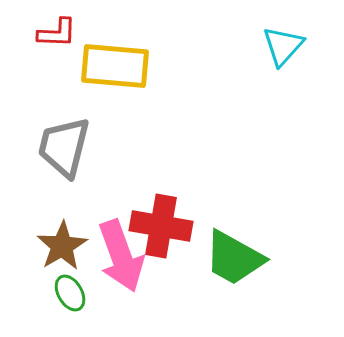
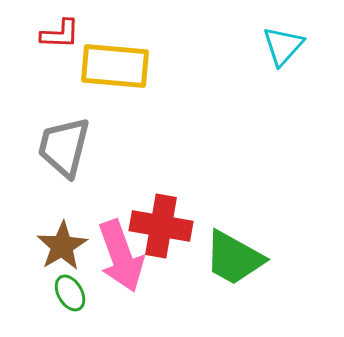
red L-shape: moved 3 px right, 1 px down
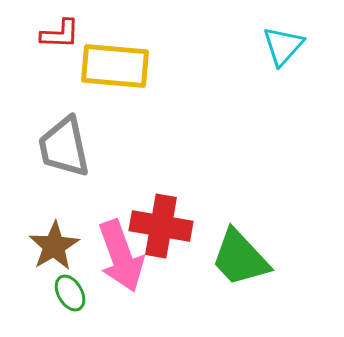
gray trapezoid: rotated 26 degrees counterclockwise
brown star: moved 8 px left
green trapezoid: moved 6 px right; rotated 18 degrees clockwise
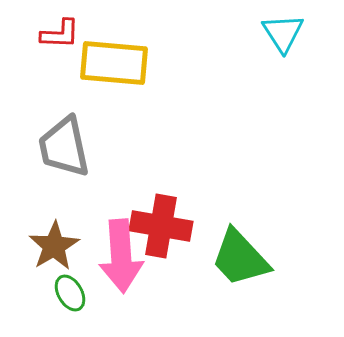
cyan triangle: moved 13 px up; rotated 15 degrees counterclockwise
yellow rectangle: moved 1 px left, 3 px up
pink arrow: rotated 16 degrees clockwise
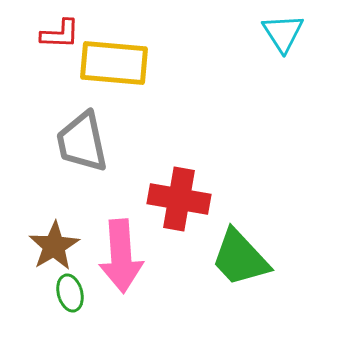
gray trapezoid: moved 18 px right, 5 px up
red cross: moved 18 px right, 27 px up
green ellipse: rotated 15 degrees clockwise
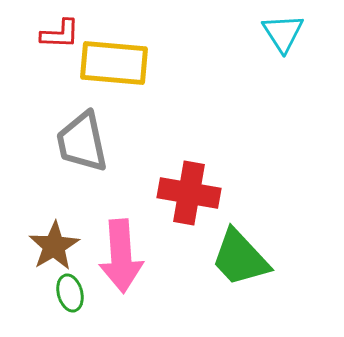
red cross: moved 10 px right, 6 px up
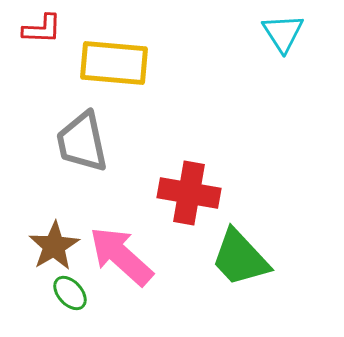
red L-shape: moved 18 px left, 5 px up
pink arrow: rotated 136 degrees clockwise
green ellipse: rotated 27 degrees counterclockwise
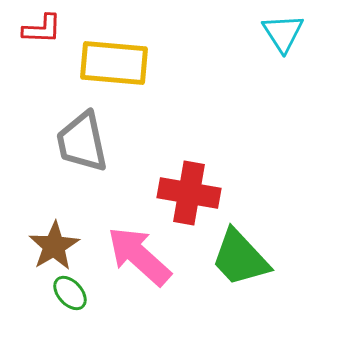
pink arrow: moved 18 px right
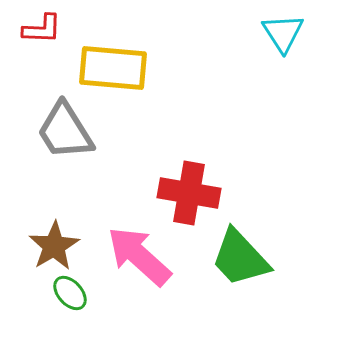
yellow rectangle: moved 1 px left, 5 px down
gray trapezoid: moved 17 px left, 11 px up; rotated 20 degrees counterclockwise
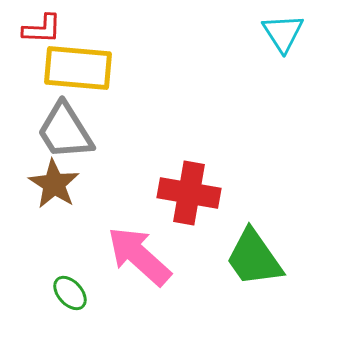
yellow rectangle: moved 35 px left
brown star: moved 62 px up; rotated 9 degrees counterclockwise
green trapezoid: moved 14 px right; rotated 8 degrees clockwise
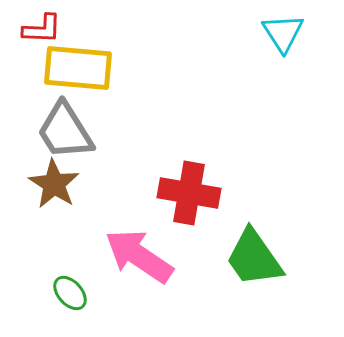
pink arrow: rotated 8 degrees counterclockwise
